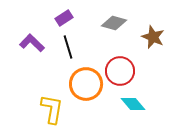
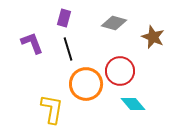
purple rectangle: rotated 42 degrees counterclockwise
purple L-shape: rotated 25 degrees clockwise
black line: moved 2 px down
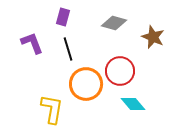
purple rectangle: moved 1 px left, 1 px up
